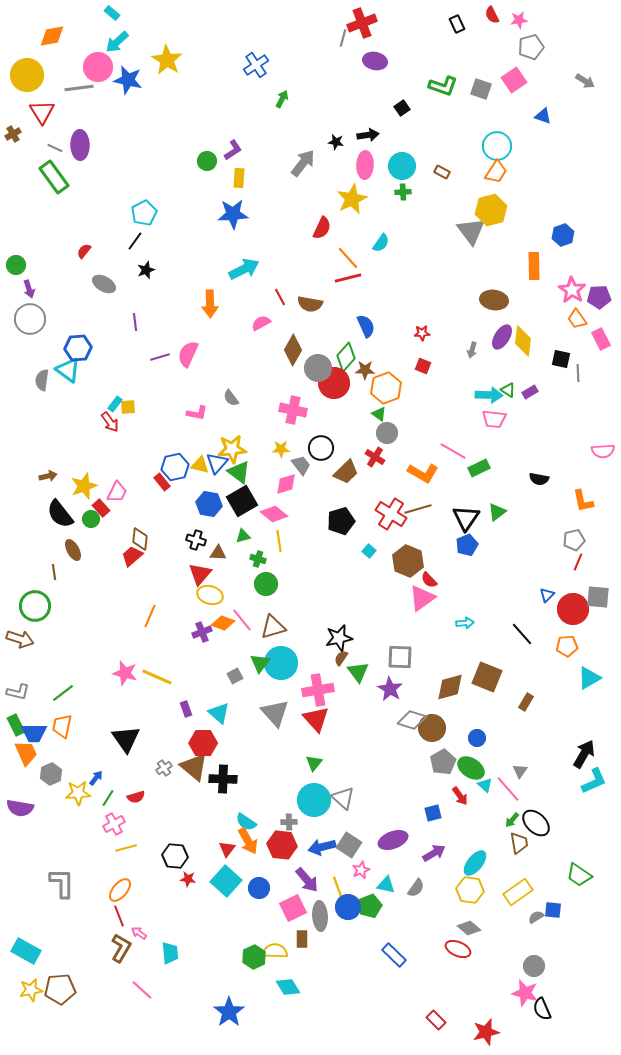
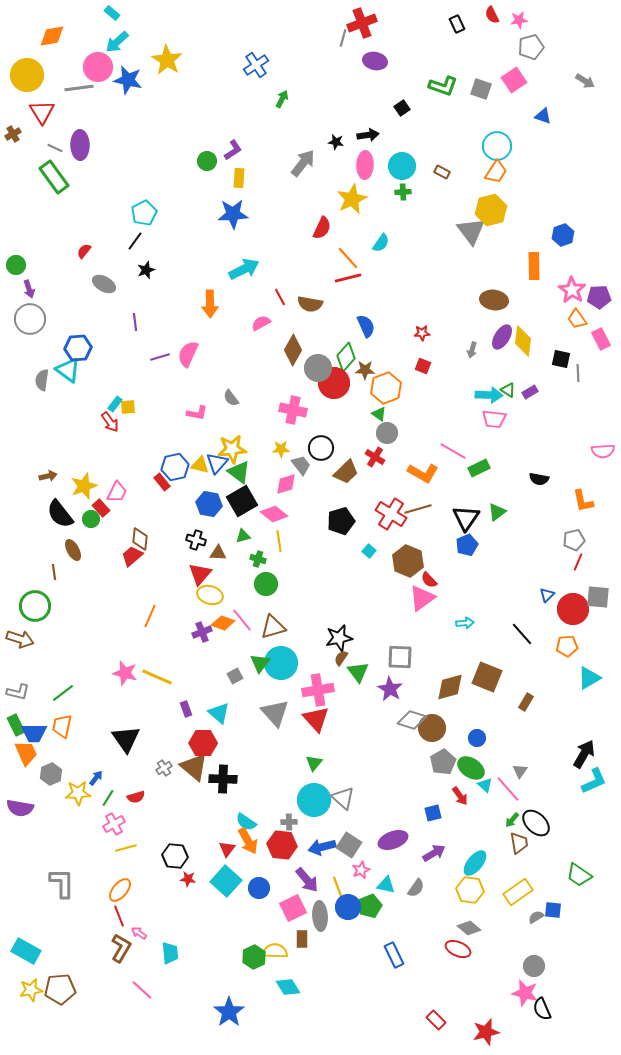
blue rectangle at (394, 955): rotated 20 degrees clockwise
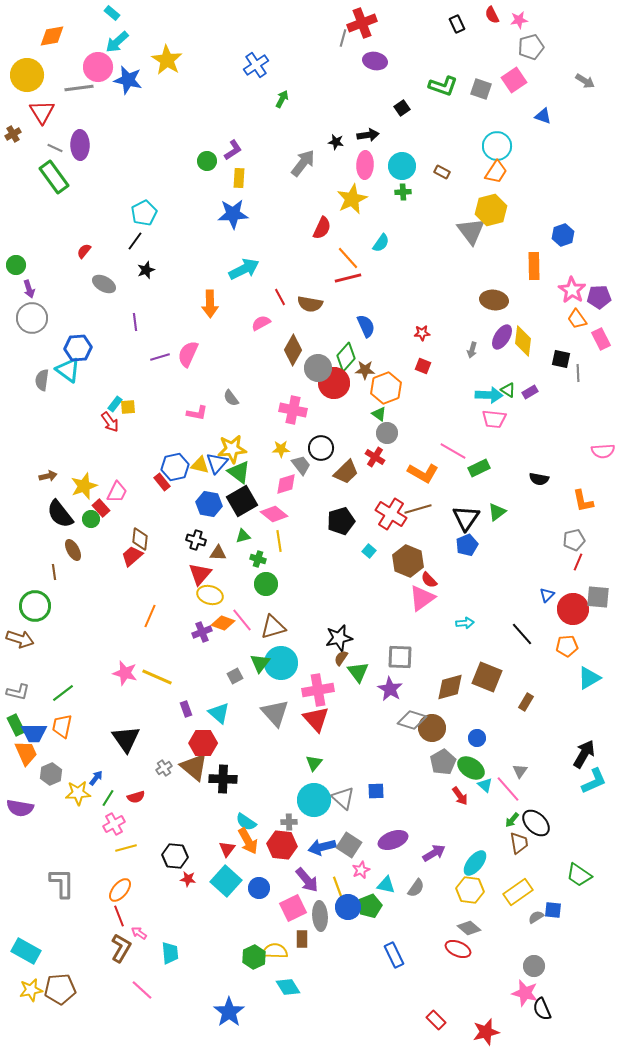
gray circle at (30, 319): moved 2 px right, 1 px up
blue square at (433, 813): moved 57 px left, 22 px up; rotated 12 degrees clockwise
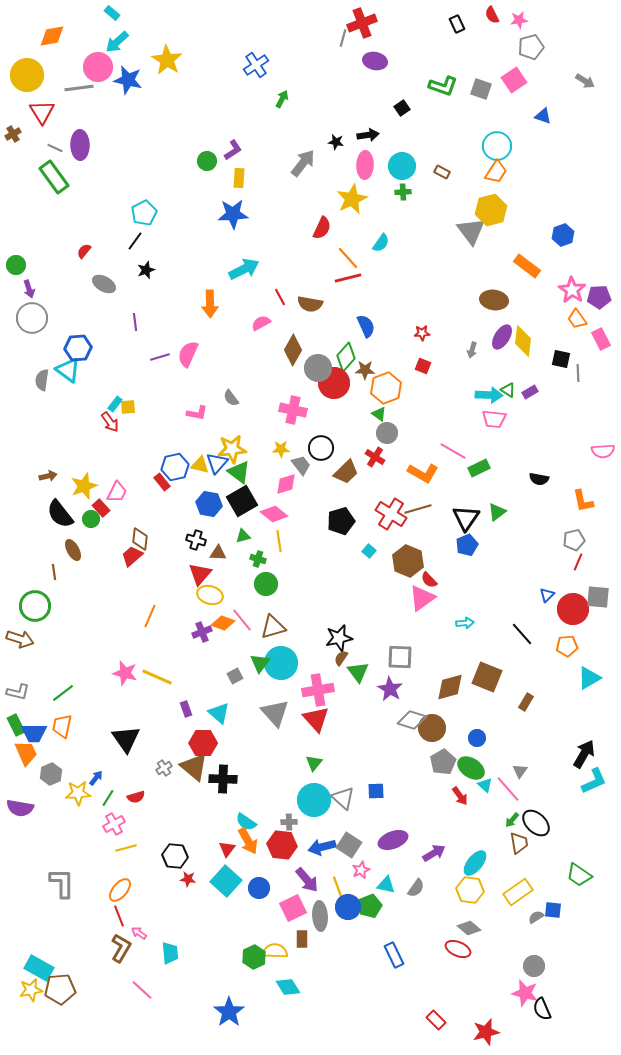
orange rectangle at (534, 266): moved 7 px left; rotated 52 degrees counterclockwise
cyan rectangle at (26, 951): moved 13 px right, 17 px down
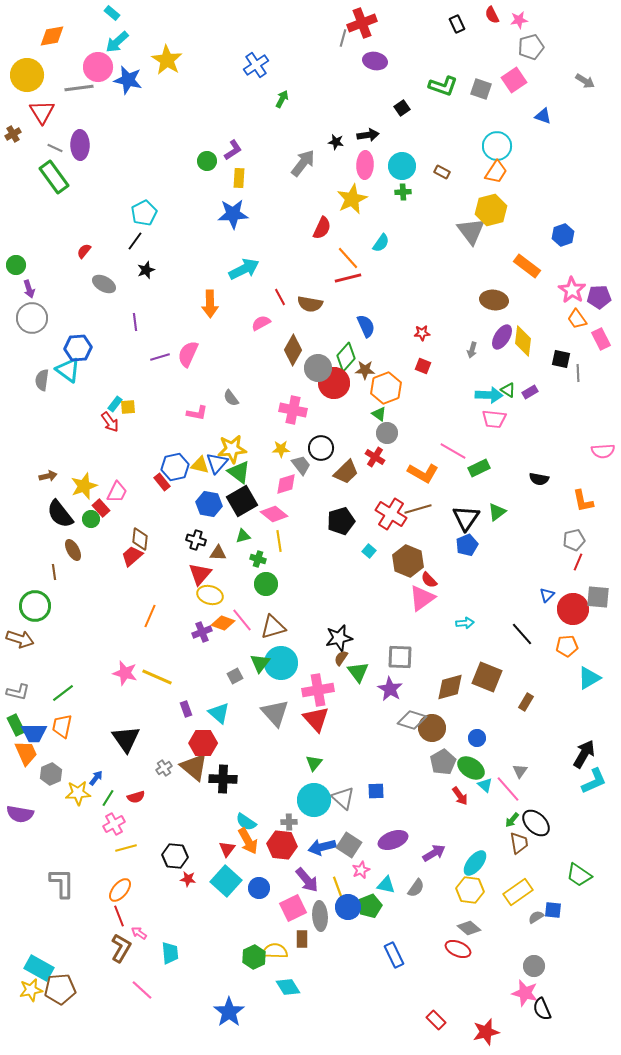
purple semicircle at (20, 808): moved 6 px down
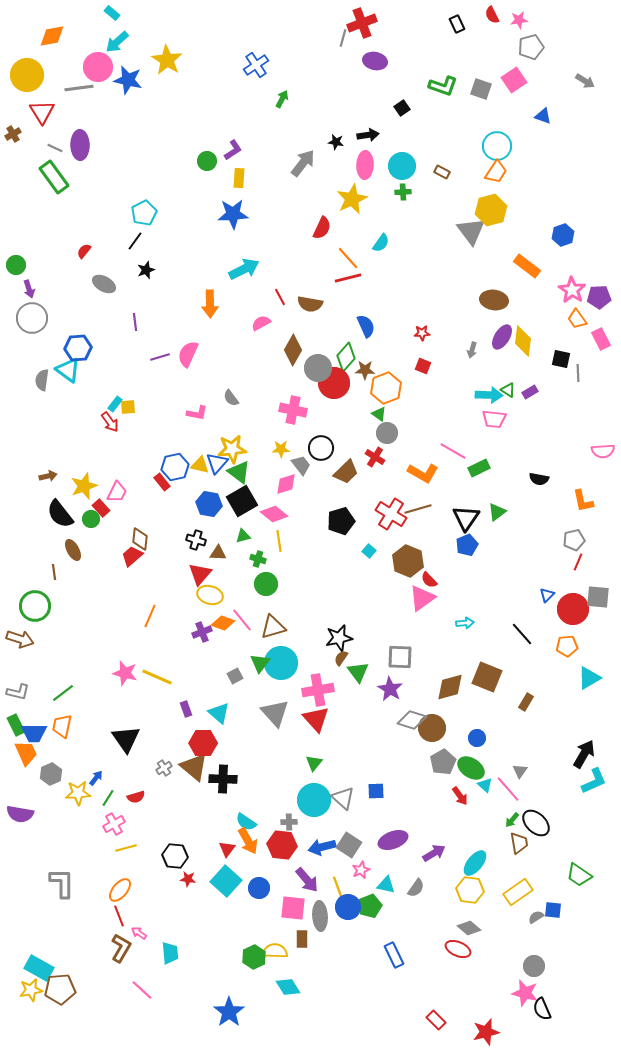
pink square at (293, 908): rotated 32 degrees clockwise
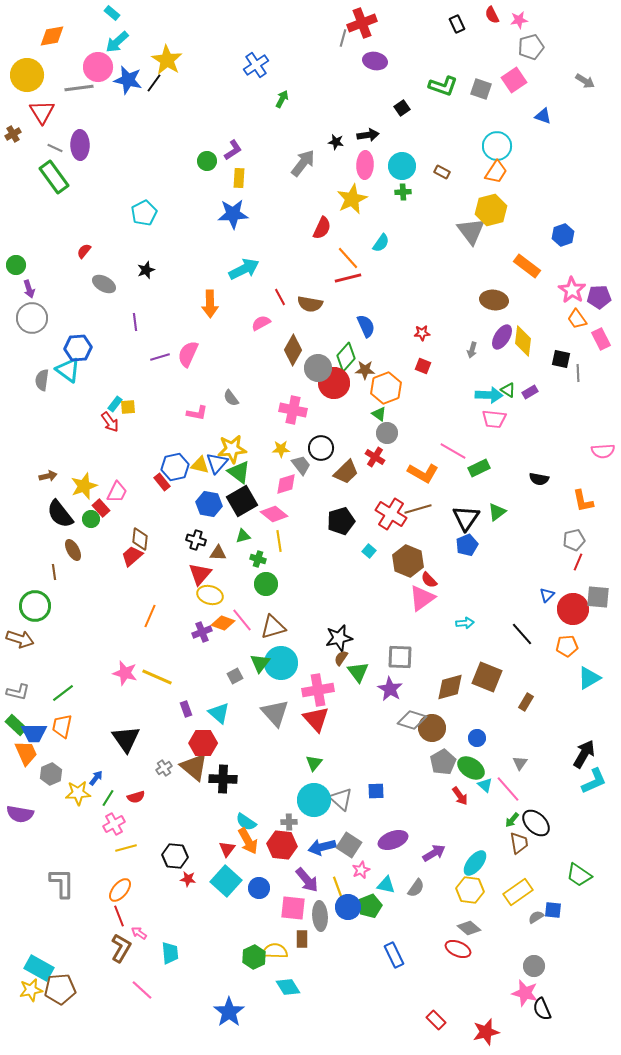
black line at (135, 241): moved 19 px right, 158 px up
green rectangle at (16, 725): rotated 20 degrees counterclockwise
gray triangle at (520, 771): moved 8 px up
gray triangle at (343, 798): moved 2 px left, 1 px down
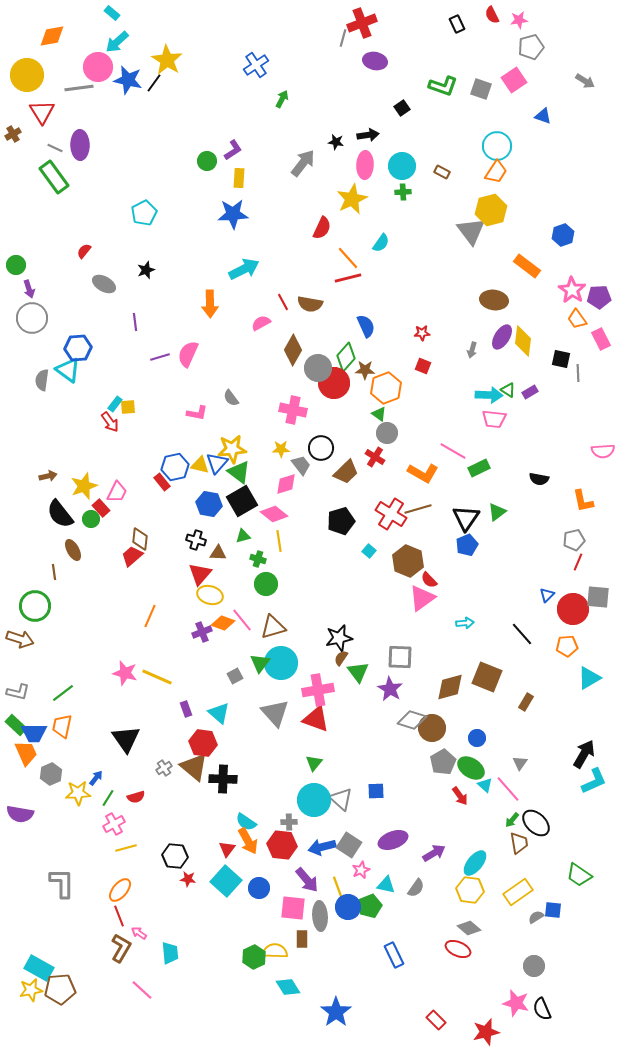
red line at (280, 297): moved 3 px right, 5 px down
red triangle at (316, 719): rotated 28 degrees counterclockwise
red hexagon at (203, 743): rotated 8 degrees clockwise
pink star at (525, 993): moved 9 px left, 10 px down
blue star at (229, 1012): moved 107 px right
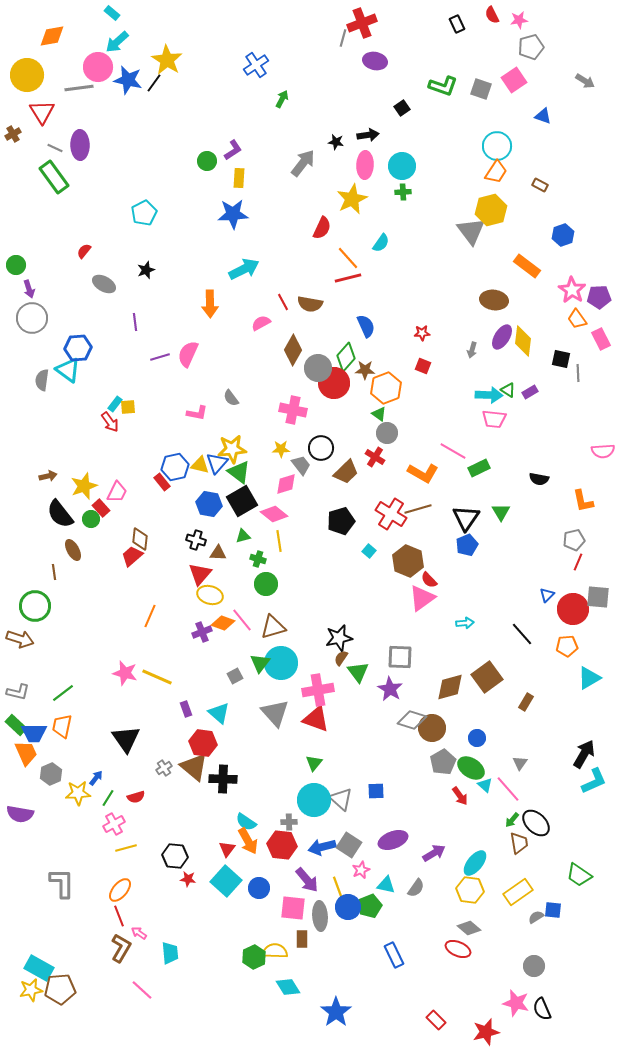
brown rectangle at (442, 172): moved 98 px right, 13 px down
green triangle at (497, 512): moved 4 px right; rotated 24 degrees counterclockwise
brown square at (487, 677): rotated 32 degrees clockwise
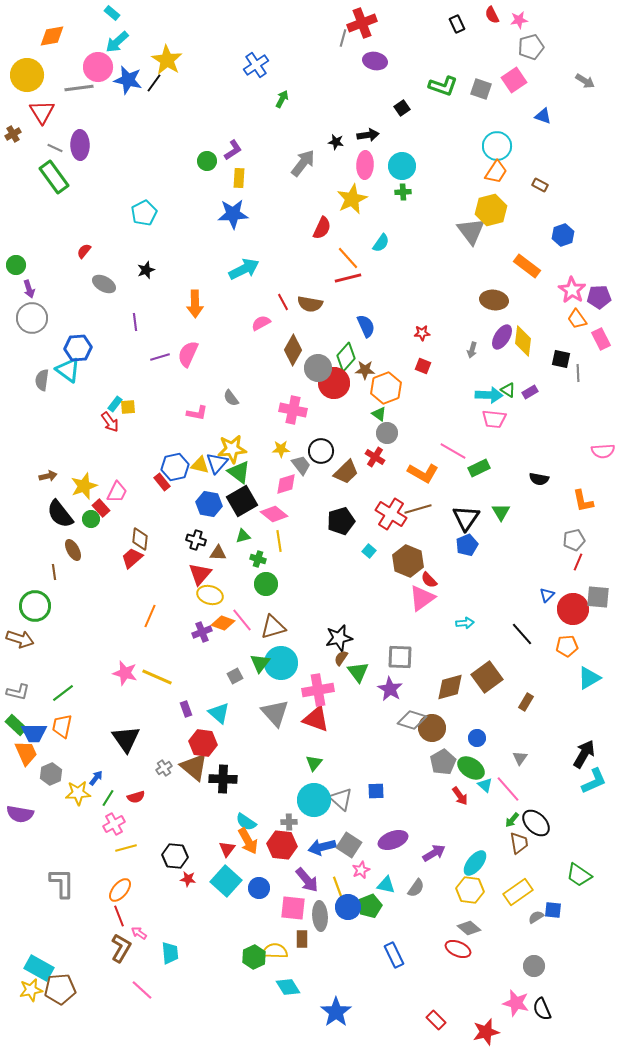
orange arrow at (210, 304): moved 15 px left
black circle at (321, 448): moved 3 px down
red trapezoid at (132, 556): moved 2 px down
gray triangle at (520, 763): moved 5 px up
